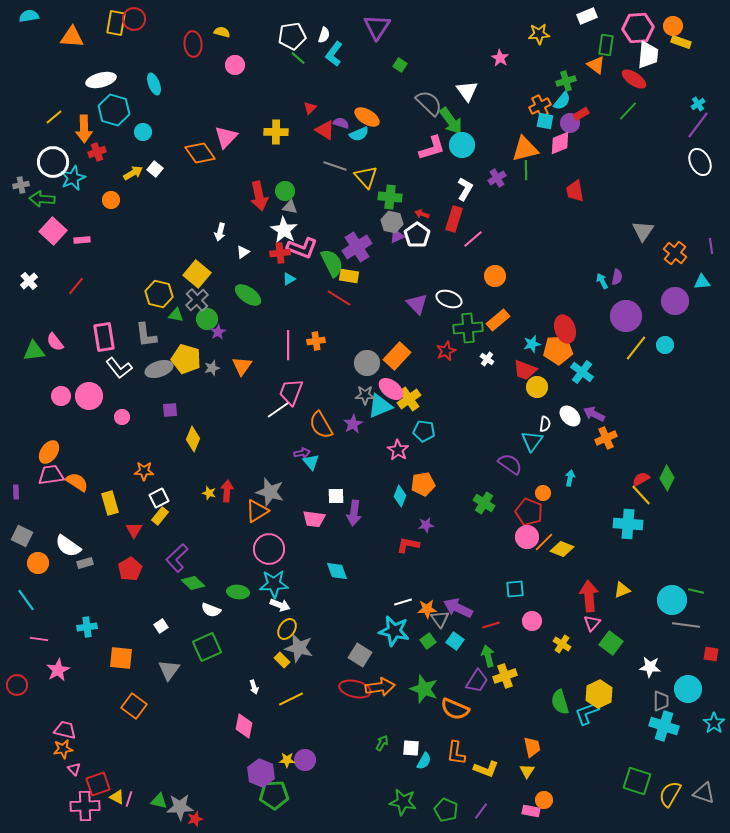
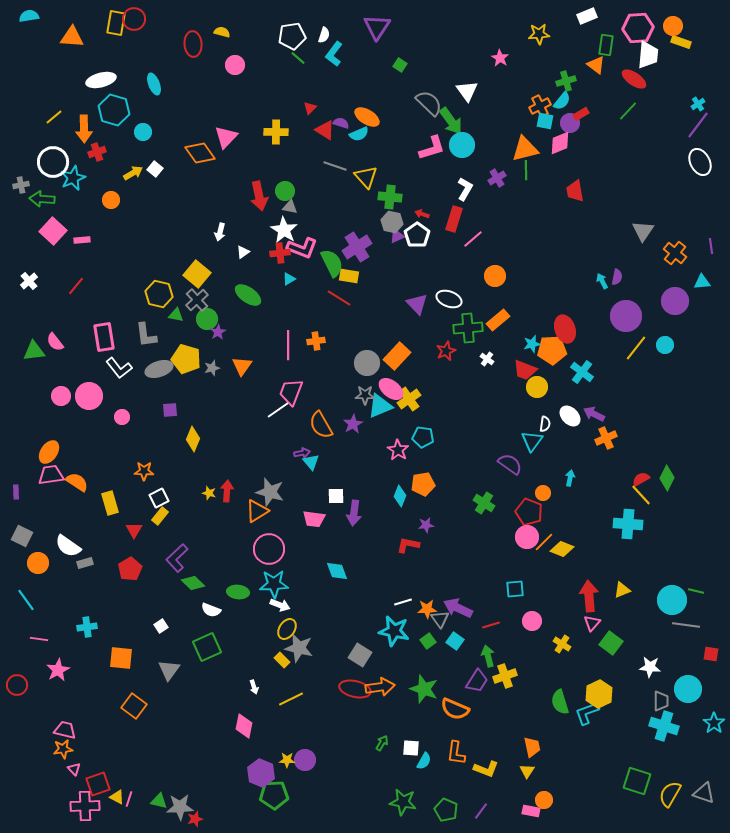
orange pentagon at (558, 350): moved 6 px left
cyan pentagon at (424, 431): moved 1 px left, 6 px down
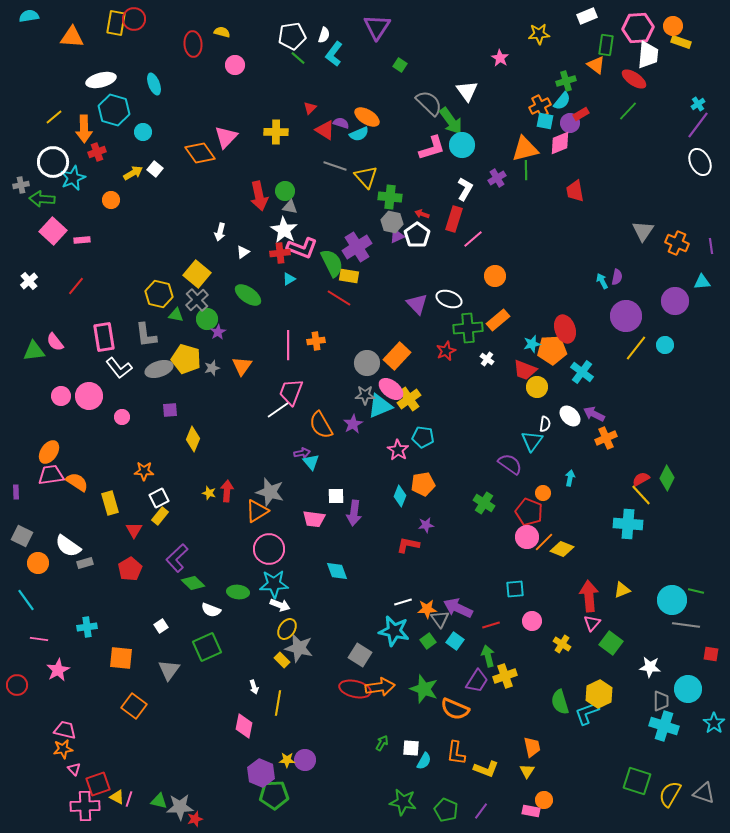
orange cross at (675, 253): moved 2 px right, 10 px up; rotated 15 degrees counterclockwise
yellow line at (291, 699): moved 13 px left, 4 px down; rotated 55 degrees counterclockwise
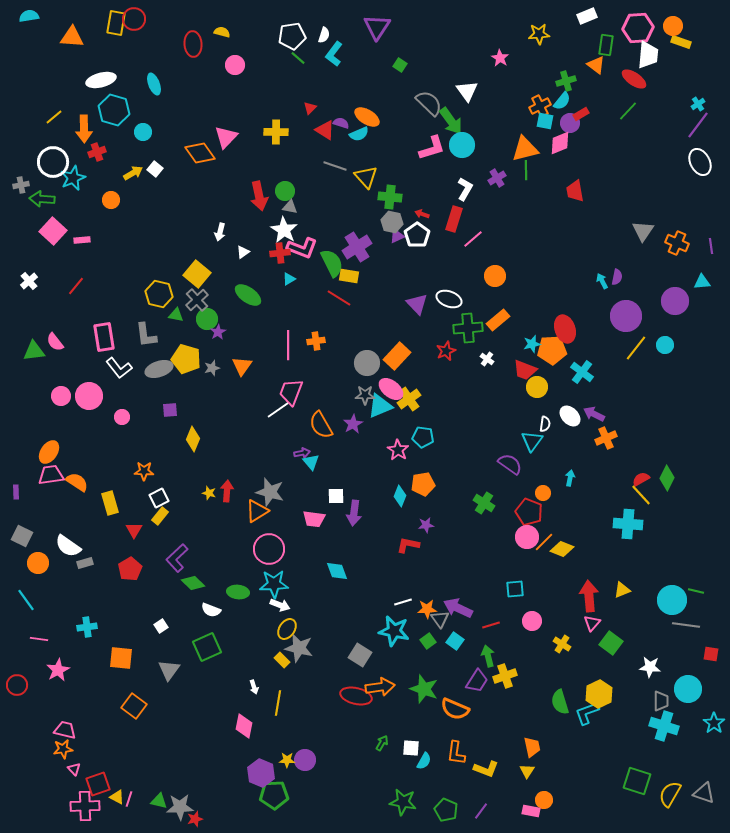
red ellipse at (355, 689): moved 1 px right, 7 px down
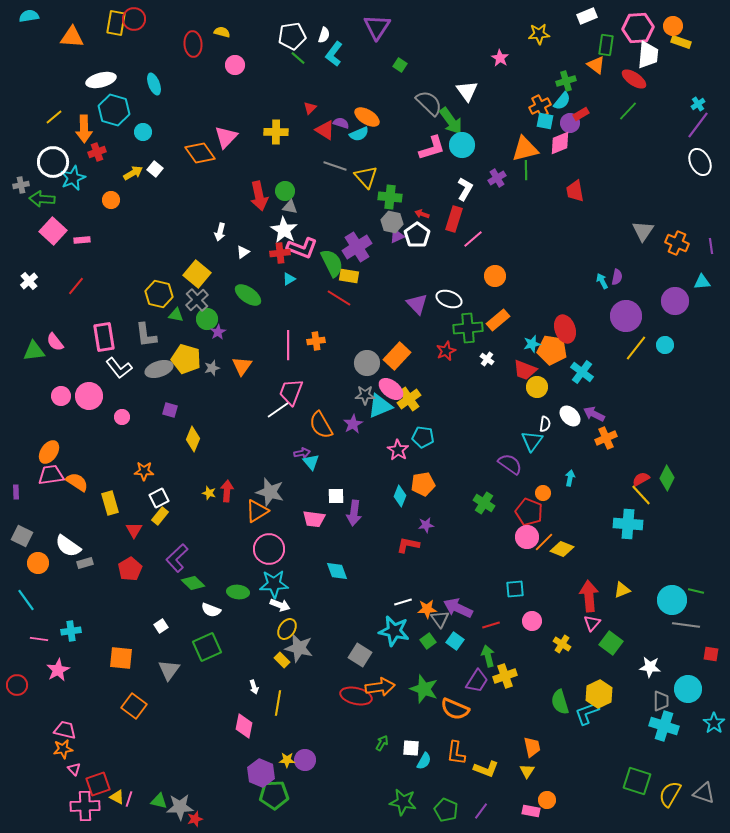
orange pentagon at (552, 350): rotated 12 degrees clockwise
purple square at (170, 410): rotated 21 degrees clockwise
cyan cross at (87, 627): moved 16 px left, 4 px down
orange circle at (544, 800): moved 3 px right
